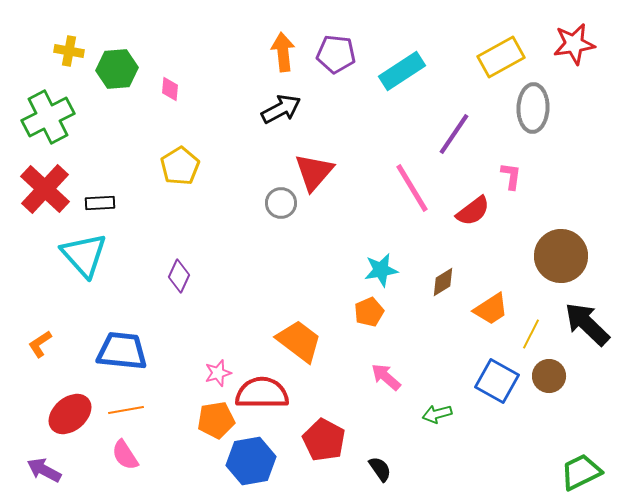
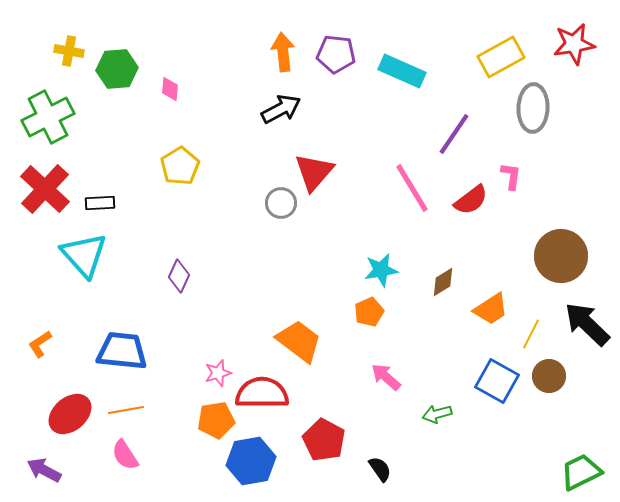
cyan rectangle at (402, 71): rotated 57 degrees clockwise
red semicircle at (473, 211): moved 2 px left, 11 px up
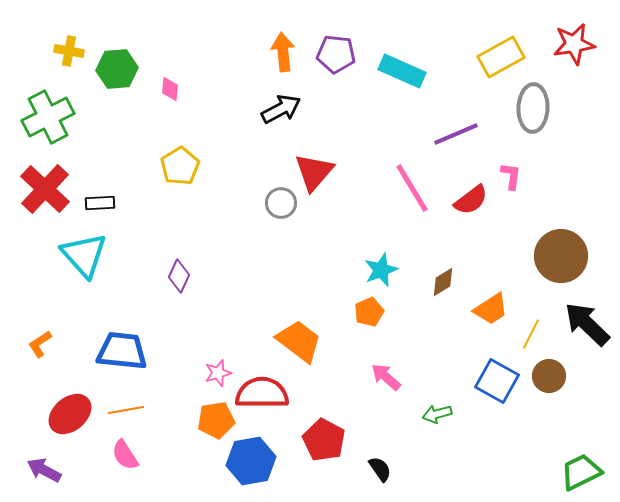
purple line at (454, 134): moved 2 px right; rotated 33 degrees clockwise
cyan star at (381, 270): rotated 12 degrees counterclockwise
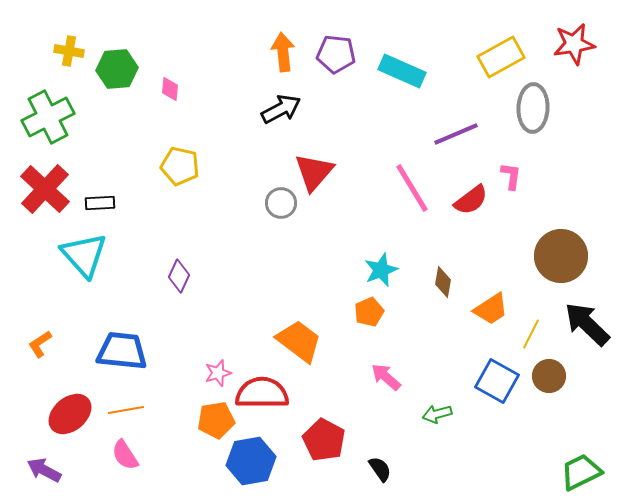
yellow pentagon at (180, 166): rotated 27 degrees counterclockwise
brown diamond at (443, 282): rotated 48 degrees counterclockwise
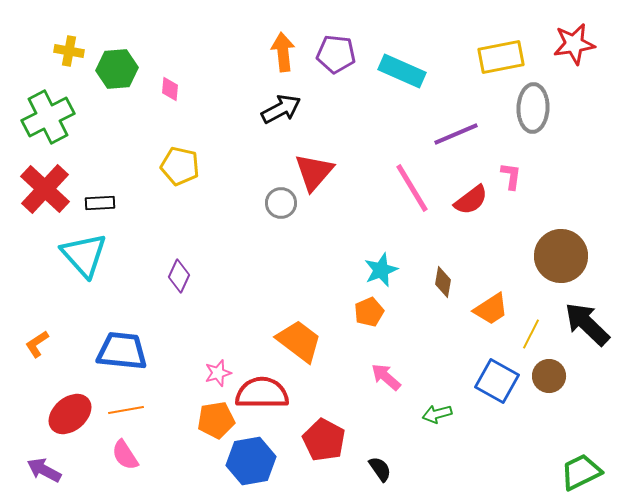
yellow rectangle at (501, 57): rotated 18 degrees clockwise
orange L-shape at (40, 344): moved 3 px left
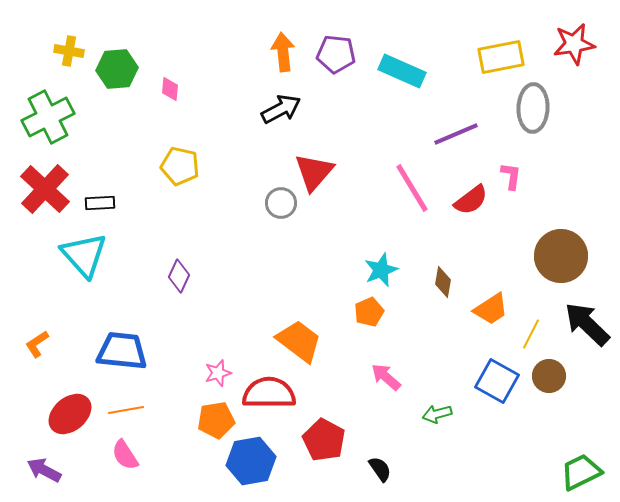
red semicircle at (262, 393): moved 7 px right
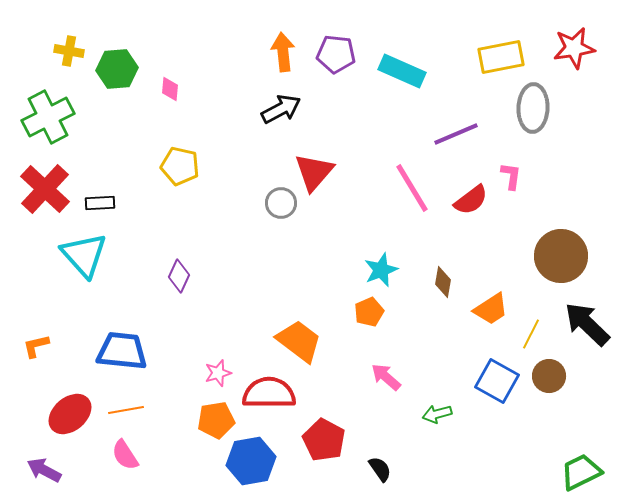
red star at (574, 44): moved 4 px down
orange L-shape at (37, 344): moved 1 px left, 2 px down; rotated 20 degrees clockwise
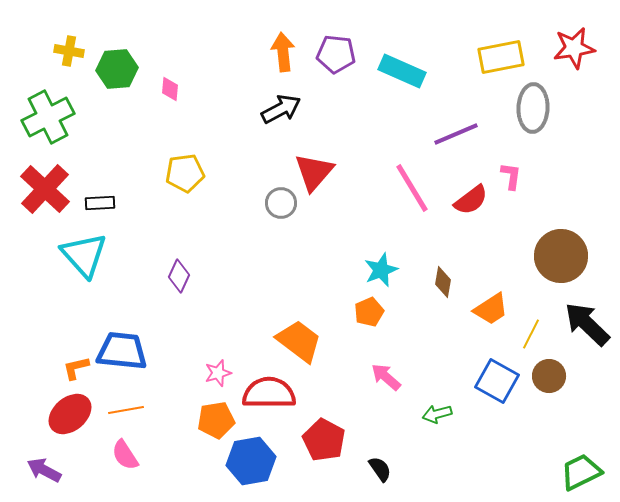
yellow pentagon at (180, 166): moved 5 px right, 7 px down; rotated 21 degrees counterclockwise
orange L-shape at (36, 346): moved 40 px right, 22 px down
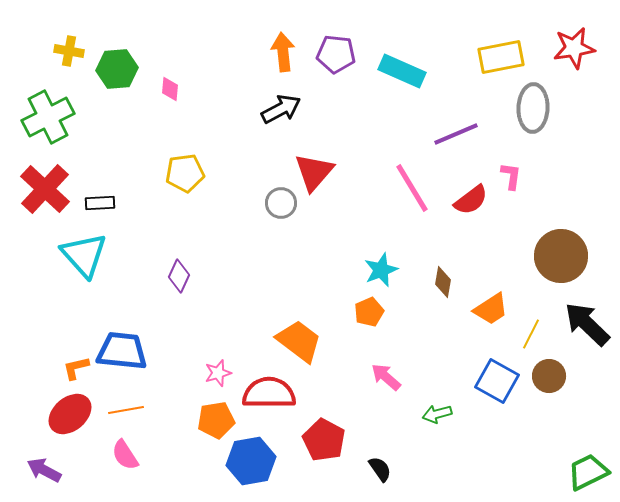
green trapezoid at (581, 472): moved 7 px right
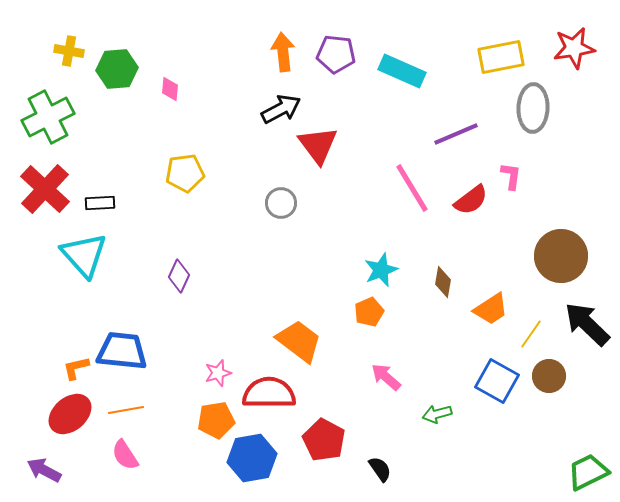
red triangle at (314, 172): moved 4 px right, 27 px up; rotated 18 degrees counterclockwise
yellow line at (531, 334): rotated 8 degrees clockwise
blue hexagon at (251, 461): moved 1 px right, 3 px up
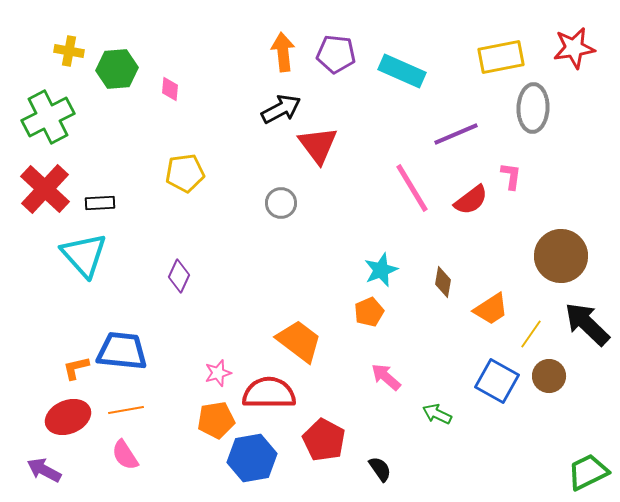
red ellipse at (70, 414): moved 2 px left, 3 px down; rotated 18 degrees clockwise
green arrow at (437, 414): rotated 40 degrees clockwise
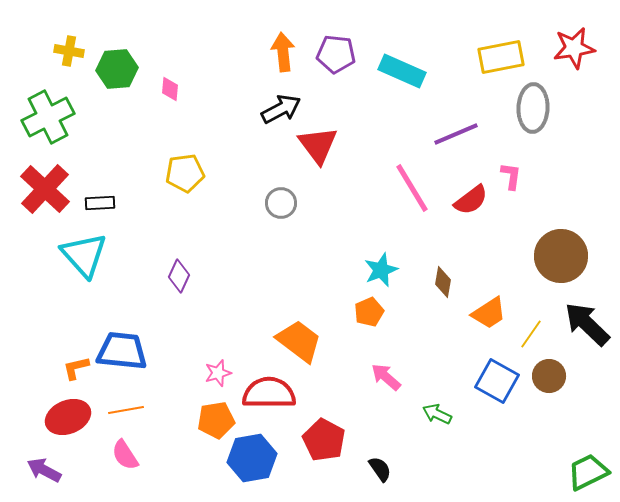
orange trapezoid at (491, 309): moved 2 px left, 4 px down
